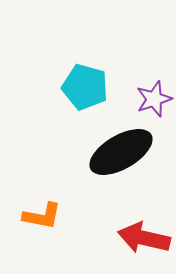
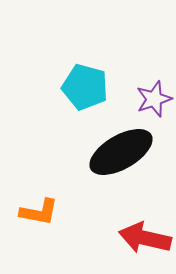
orange L-shape: moved 3 px left, 4 px up
red arrow: moved 1 px right
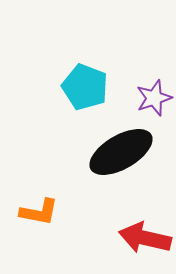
cyan pentagon: rotated 6 degrees clockwise
purple star: moved 1 px up
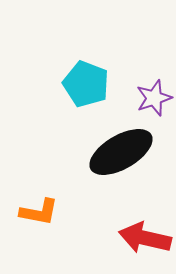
cyan pentagon: moved 1 px right, 3 px up
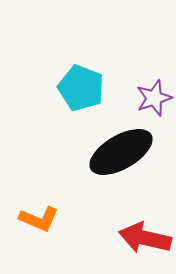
cyan pentagon: moved 5 px left, 4 px down
orange L-shape: moved 7 px down; rotated 12 degrees clockwise
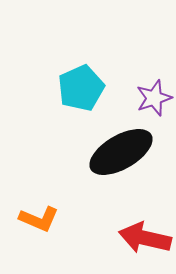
cyan pentagon: rotated 27 degrees clockwise
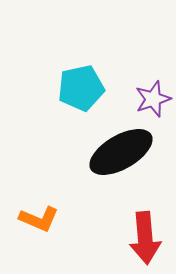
cyan pentagon: rotated 12 degrees clockwise
purple star: moved 1 px left, 1 px down
red arrow: rotated 108 degrees counterclockwise
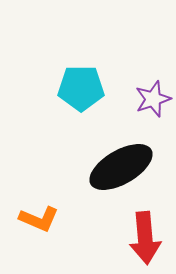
cyan pentagon: rotated 12 degrees clockwise
black ellipse: moved 15 px down
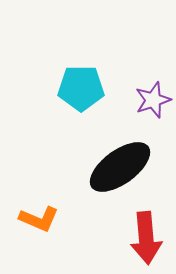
purple star: moved 1 px down
black ellipse: moved 1 px left; rotated 6 degrees counterclockwise
red arrow: moved 1 px right
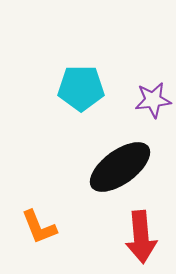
purple star: rotated 12 degrees clockwise
orange L-shape: moved 8 px down; rotated 45 degrees clockwise
red arrow: moved 5 px left, 1 px up
